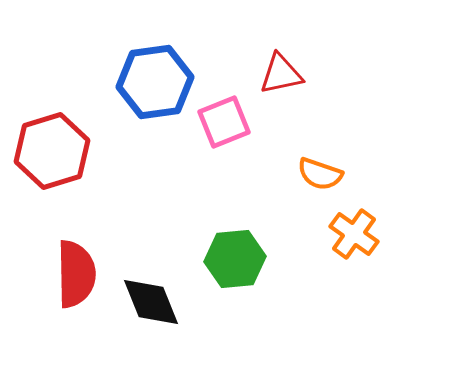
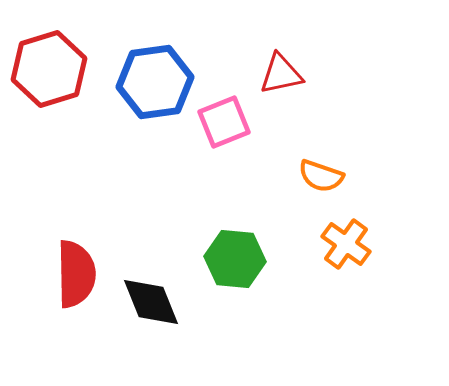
red hexagon: moved 3 px left, 82 px up
orange semicircle: moved 1 px right, 2 px down
orange cross: moved 8 px left, 10 px down
green hexagon: rotated 10 degrees clockwise
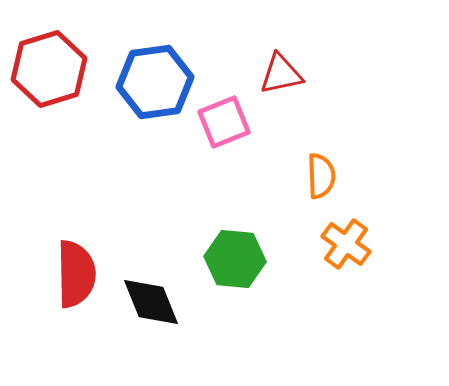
orange semicircle: rotated 111 degrees counterclockwise
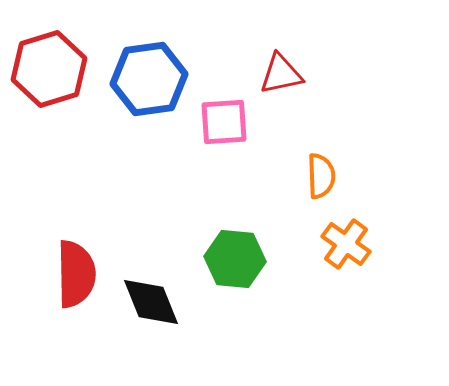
blue hexagon: moved 6 px left, 3 px up
pink square: rotated 18 degrees clockwise
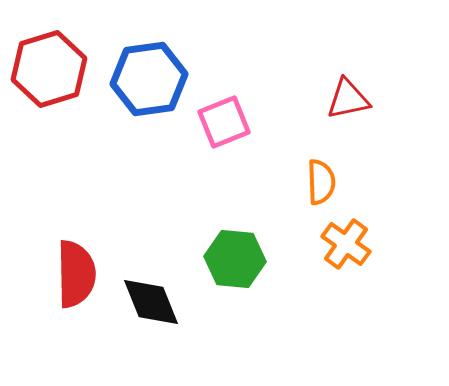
red triangle: moved 67 px right, 25 px down
pink square: rotated 18 degrees counterclockwise
orange semicircle: moved 6 px down
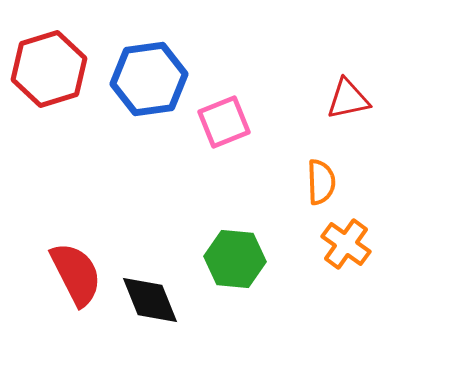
red semicircle: rotated 26 degrees counterclockwise
black diamond: moved 1 px left, 2 px up
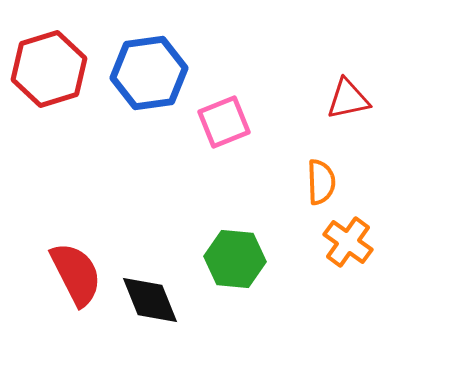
blue hexagon: moved 6 px up
orange cross: moved 2 px right, 2 px up
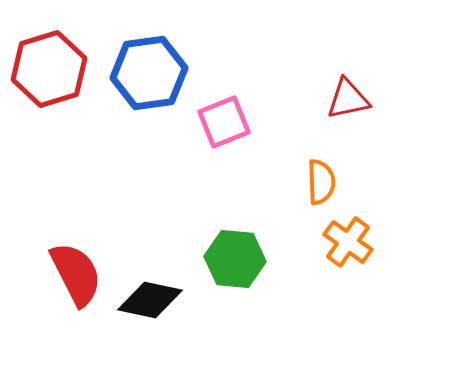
black diamond: rotated 56 degrees counterclockwise
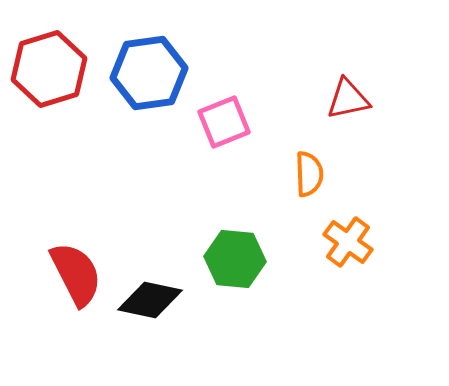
orange semicircle: moved 12 px left, 8 px up
